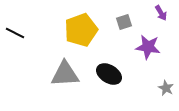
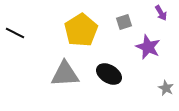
yellow pentagon: rotated 12 degrees counterclockwise
purple star: rotated 15 degrees clockwise
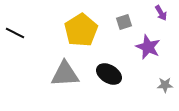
gray star: moved 1 px left, 3 px up; rotated 28 degrees counterclockwise
